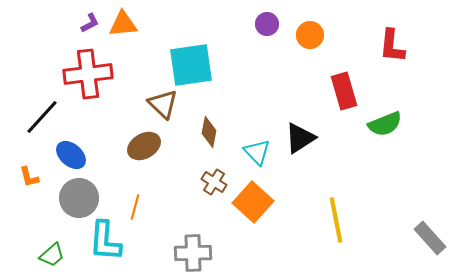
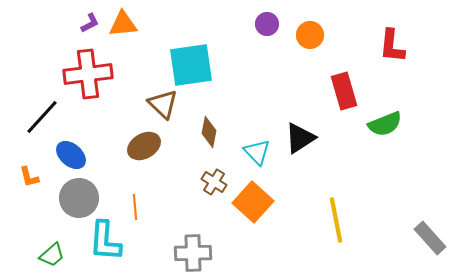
orange line: rotated 20 degrees counterclockwise
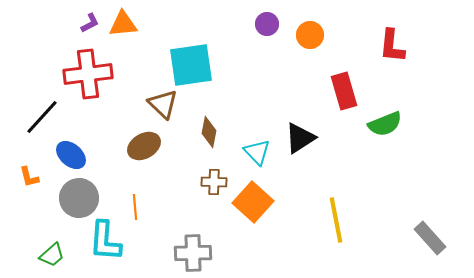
brown cross: rotated 30 degrees counterclockwise
